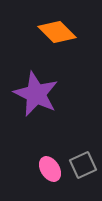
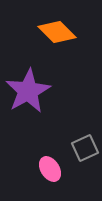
purple star: moved 8 px left, 3 px up; rotated 18 degrees clockwise
gray square: moved 2 px right, 17 px up
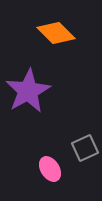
orange diamond: moved 1 px left, 1 px down
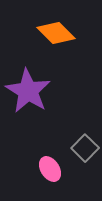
purple star: rotated 12 degrees counterclockwise
gray square: rotated 20 degrees counterclockwise
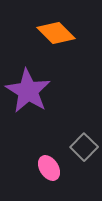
gray square: moved 1 px left, 1 px up
pink ellipse: moved 1 px left, 1 px up
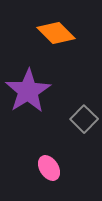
purple star: rotated 9 degrees clockwise
gray square: moved 28 px up
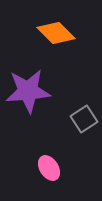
purple star: rotated 27 degrees clockwise
gray square: rotated 12 degrees clockwise
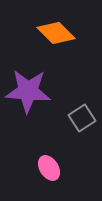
purple star: rotated 9 degrees clockwise
gray square: moved 2 px left, 1 px up
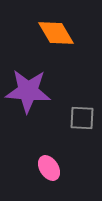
orange diamond: rotated 15 degrees clockwise
gray square: rotated 36 degrees clockwise
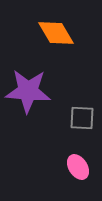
pink ellipse: moved 29 px right, 1 px up
